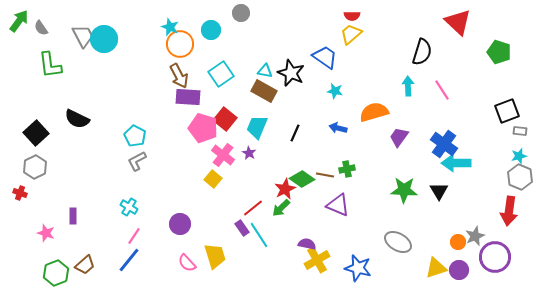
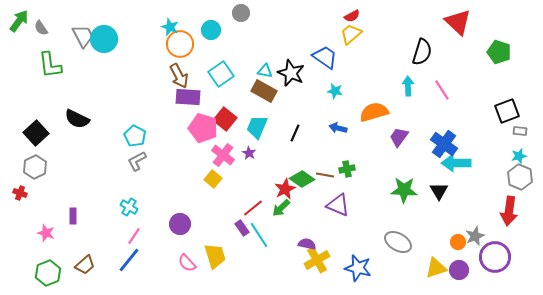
red semicircle at (352, 16): rotated 28 degrees counterclockwise
green hexagon at (56, 273): moved 8 px left
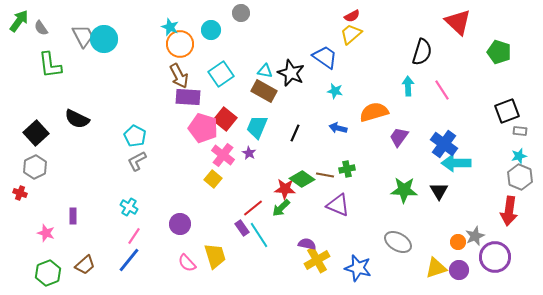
red star at (285, 189): rotated 30 degrees clockwise
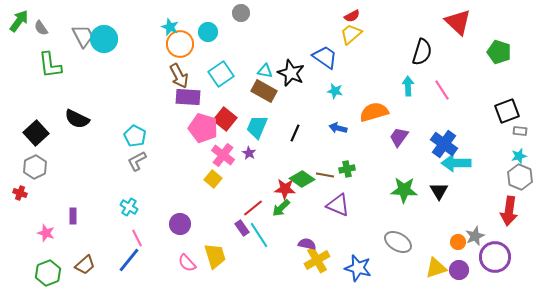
cyan circle at (211, 30): moved 3 px left, 2 px down
pink line at (134, 236): moved 3 px right, 2 px down; rotated 60 degrees counterclockwise
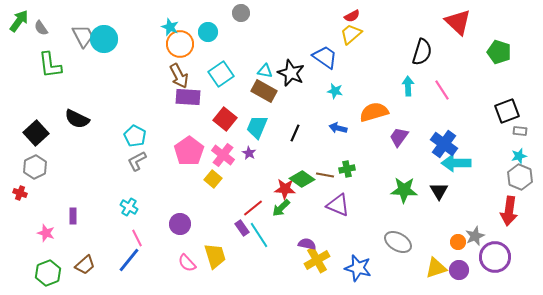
pink pentagon at (203, 128): moved 14 px left, 23 px down; rotated 20 degrees clockwise
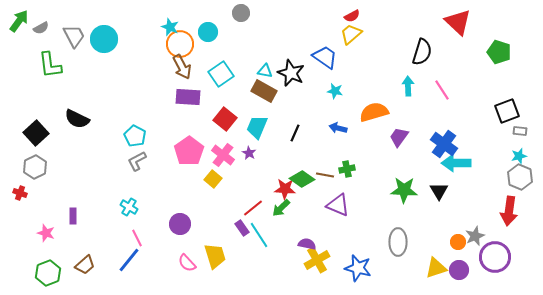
gray semicircle at (41, 28): rotated 84 degrees counterclockwise
gray trapezoid at (83, 36): moved 9 px left
brown arrow at (179, 76): moved 3 px right, 9 px up
gray ellipse at (398, 242): rotated 60 degrees clockwise
